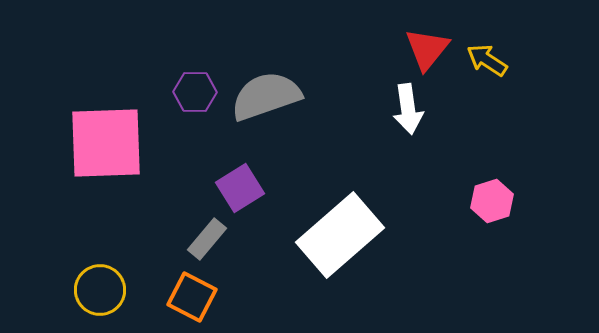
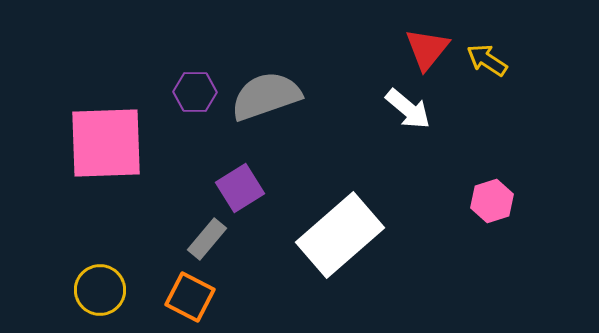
white arrow: rotated 42 degrees counterclockwise
orange square: moved 2 px left
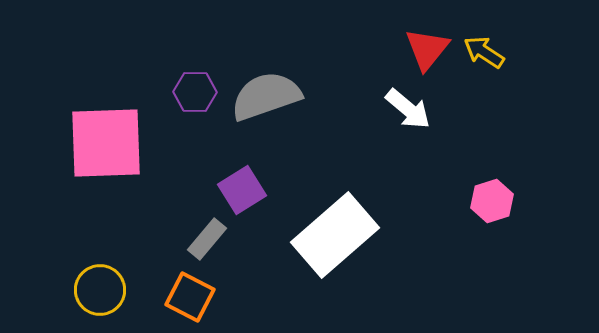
yellow arrow: moved 3 px left, 8 px up
purple square: moved 2 px right, 2 px down
white rectangle: moved 5 px left
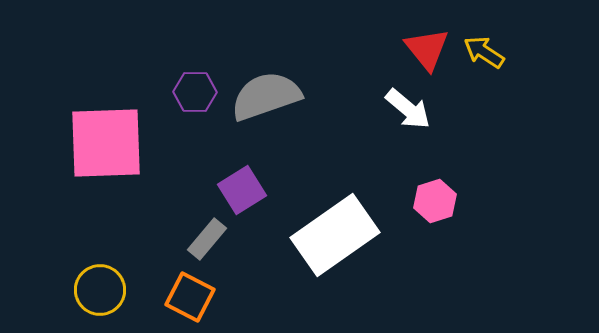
red triangle: rotated 18 degrees counterclockwise
pink hexagon: moved 57 px left
white rectangle: rotated 6 degrees clockwise
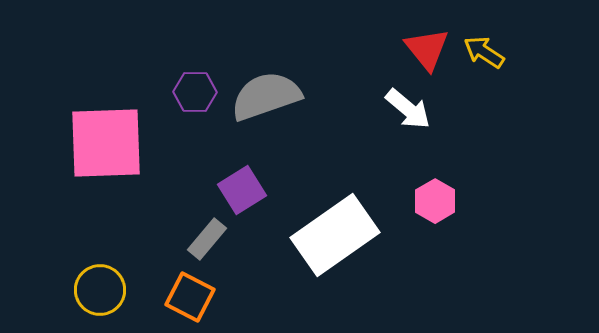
pink hexagon: rotated 12 degrees counterclockwise
